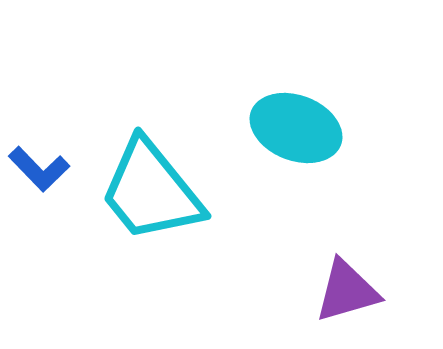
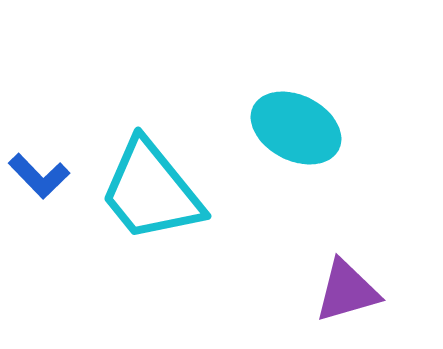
cyan ellipse: rotated 6 degrees clockwise
blue L-shape: moved 7 px down
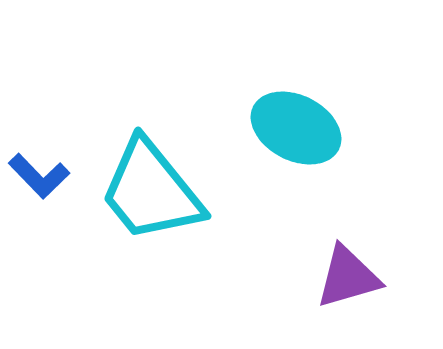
purple triangle: moved 1 px right, 14 px up
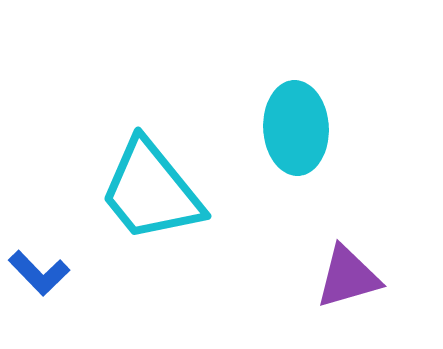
cyan ellipse: rotated 60 degrees clockwise
blue L-shape: moved 97 px down
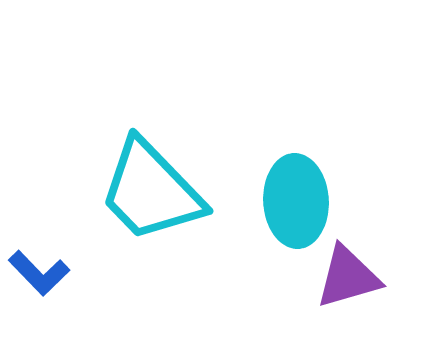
cyan ellipse: moved 73 px down
cyan trapezoid: rotated 5 degrees counterclockwise
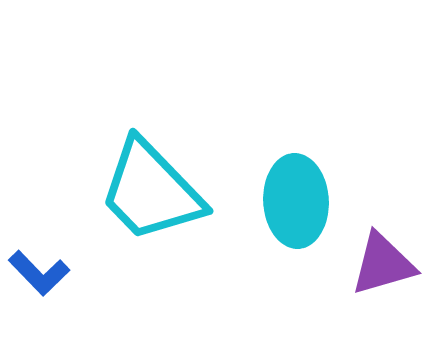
purple triangle: moved 35 px right, 13 px up
